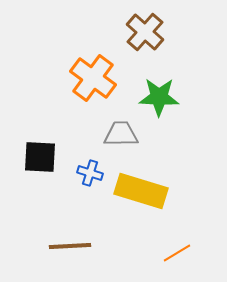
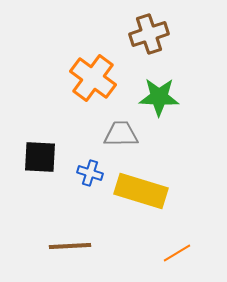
brown cross: moved 4 px right, 2 px down; rotated 30 degrees clockwise
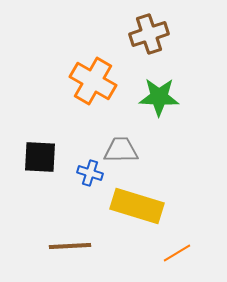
orange cross: moved 3 px down; rotated 6 degrees counterclockwise
gray trapezoid: moved 16 px down
yellow rectangle: moved 4 px left, 15 px down
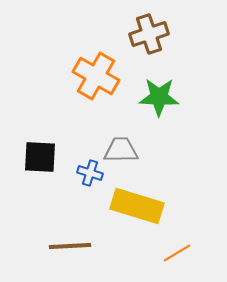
orange cross: moved 3 px right, 5 px up
